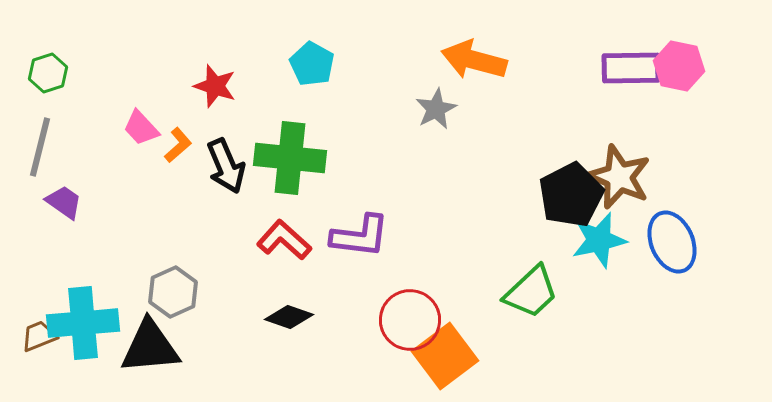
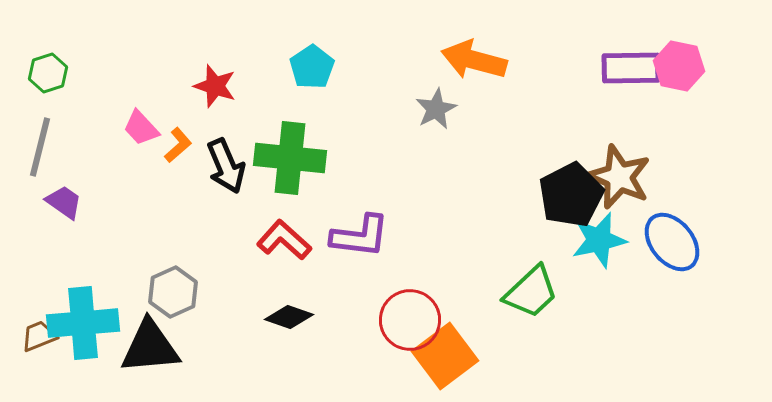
cyan pentagon: moved 3 px down; rotated 9 degrees clockwise
blue ellipse: rotated 16 degrees counterclockwise
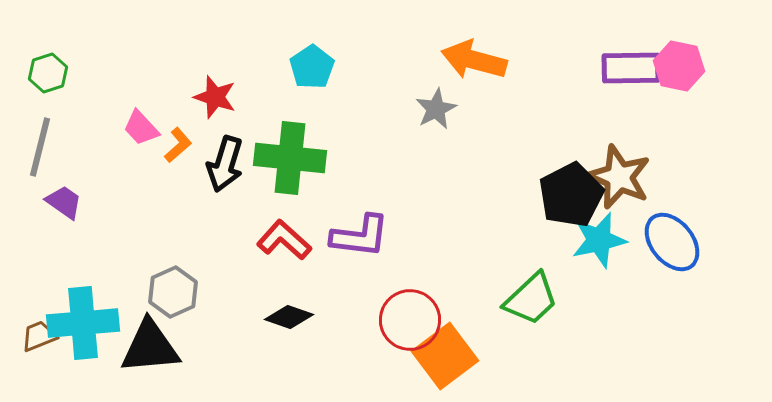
red star: moved 11 px down
black arrow: moved 1 px left, 2 px up; rotated 40 degrees clockwise
green trapezoid: moved 7 px down
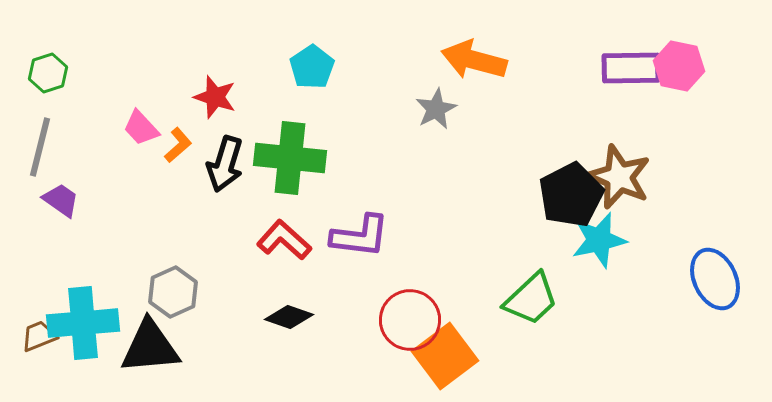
purple trapezoid: moved 3 px left, 2 px up
blue ellipse: moved 43 px right, 37 px down; rotated 14 degrees clockwise
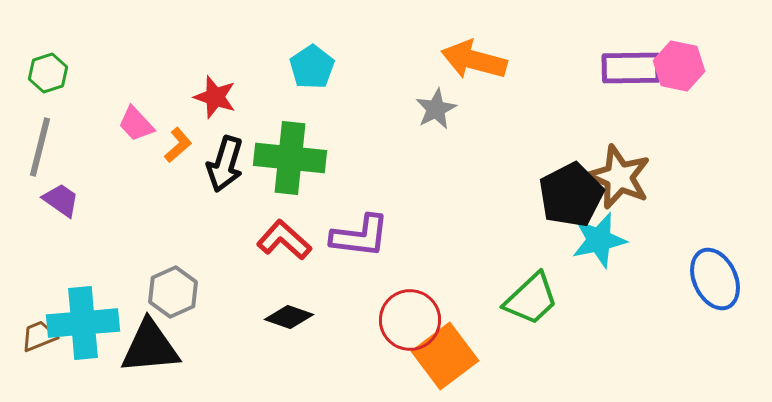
pink trapezoid: moved 5 px left, 4 px up
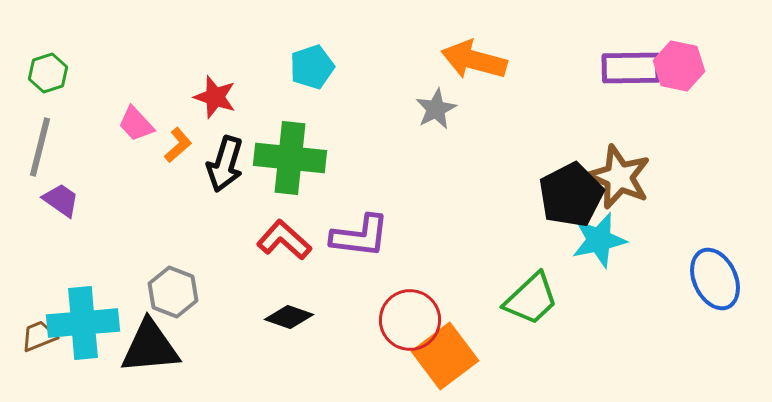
cyan pentagon: rotated 15 degrees clockwise
gray hexagon: rotated 15 degrees counterclockwise
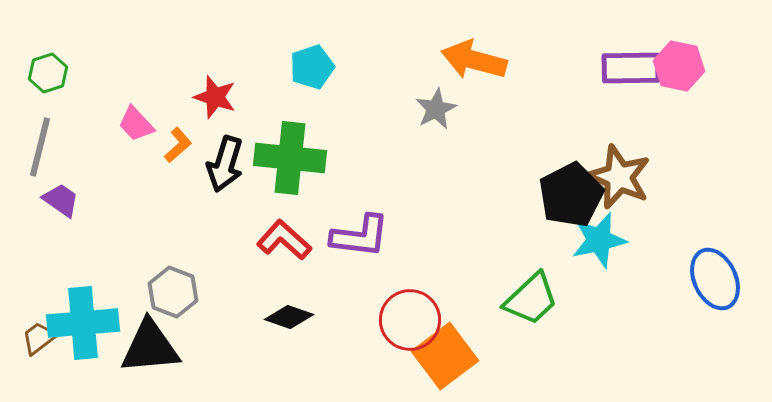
brown trapezoid: moved 2 px down; rotated 15 degrees counterclockwise
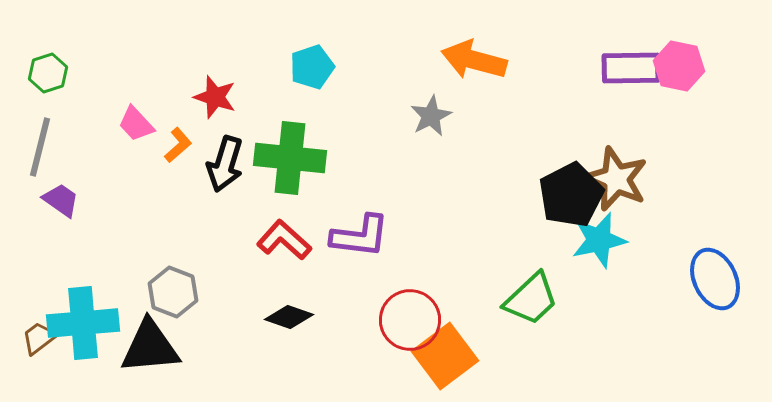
gray star: moved 5 px left, 7 px down
brown star: moved 3 px left, 2 px down
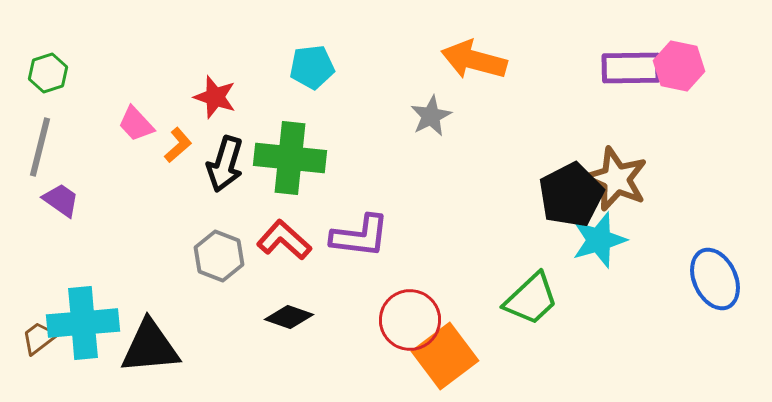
cyan pentagon: rotated 12 degrees clockwise
cyan star: rotated 4 degrees counterclockwise
gray hexagon: moved 46 px right, 36 px up
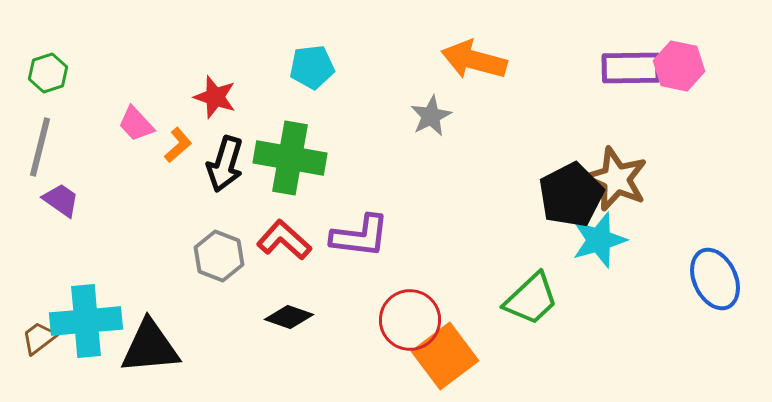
green cross: rotated 4 degrees clockwise
cyan cross: moved 3 px right, 2 px up
